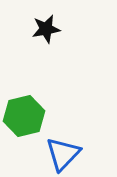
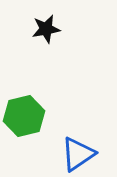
blue triangle: moved 15 px right; rotated 12 degrees clockwise
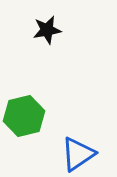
black star: moved 1 px right, 1 px down
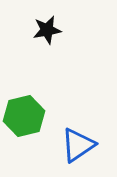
blue triangle: moved 9 px up
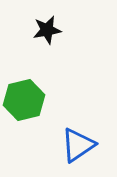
green hexagon: moved 16 px up
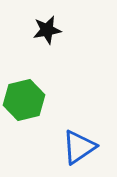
blue triangle: moved 1 px right, 2 px down
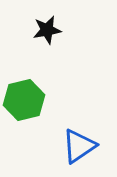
blue triangle: moved 1 px up
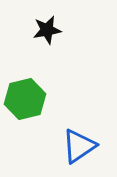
green hexagon: moved 1 px right, 1 px up
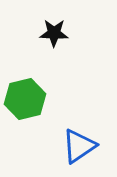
black star: moved 7 px right, 3 px down; rotated 12 degrees clockwise
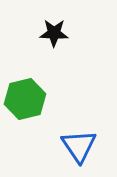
blue triangle: rotated 30 degrees counterclockwise
